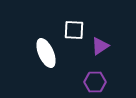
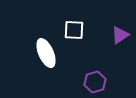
purple triangle: moved 20 px right, 11 px up
purple hexagon: rotated 15 degrees counterclockwise
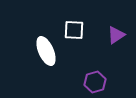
purple triangle: moved 4 px left
white ellipse: moved 2 px up
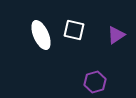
white square: rotated 10 degrees clockwise
white ellipse: moved 5 px left, 16 px up
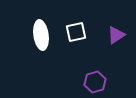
white square: moved 2 px right, 2 px down; rotated 25 degrees counterclockwise
white ellipse: rotated 16 degrees clockwise
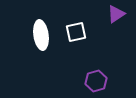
purple triangle: moved 21 px up
purple hexagon: moved 1 px right, 1 px up
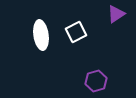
white square: rotated 15 degrees counterclockwise
